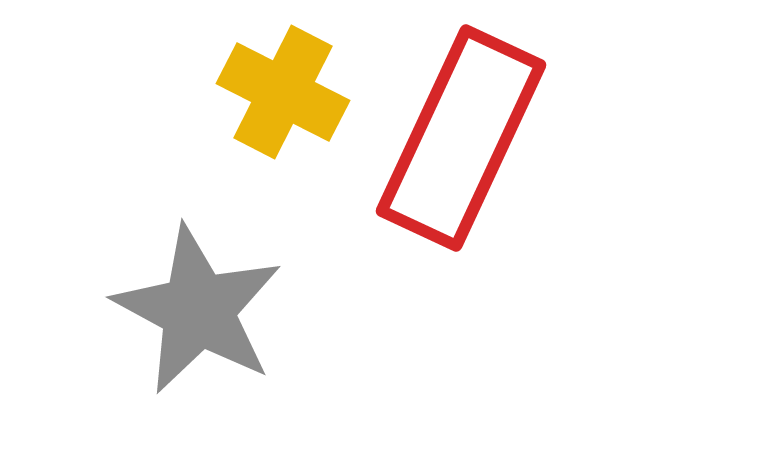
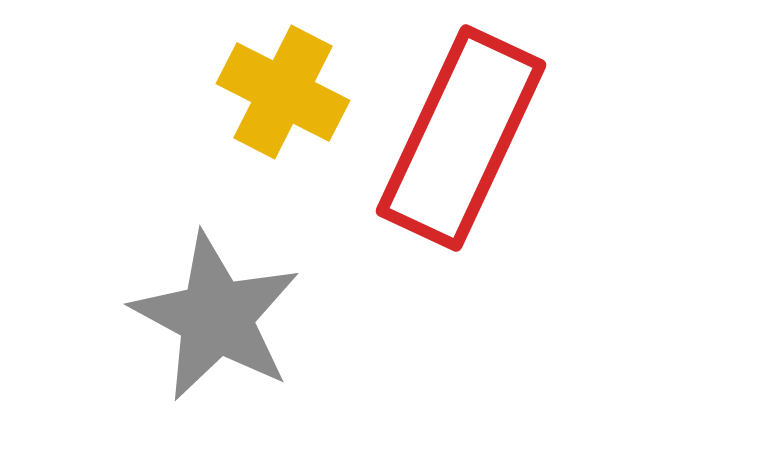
gray star: moved 18 px right, 7 px down
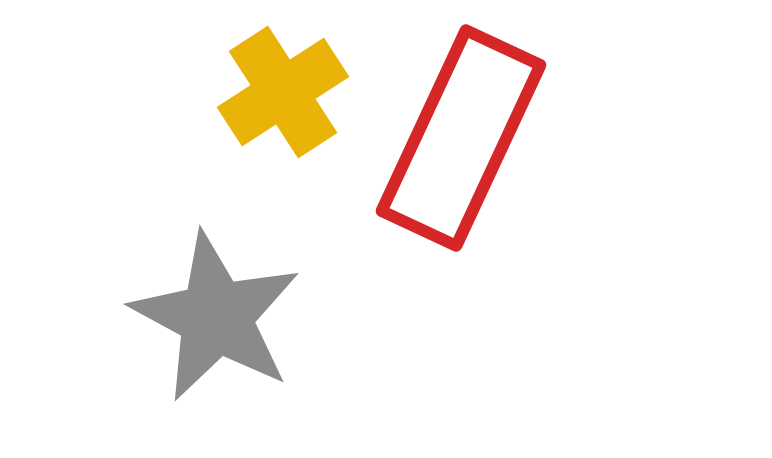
yellow cross: rotated 30 degrees clockwise
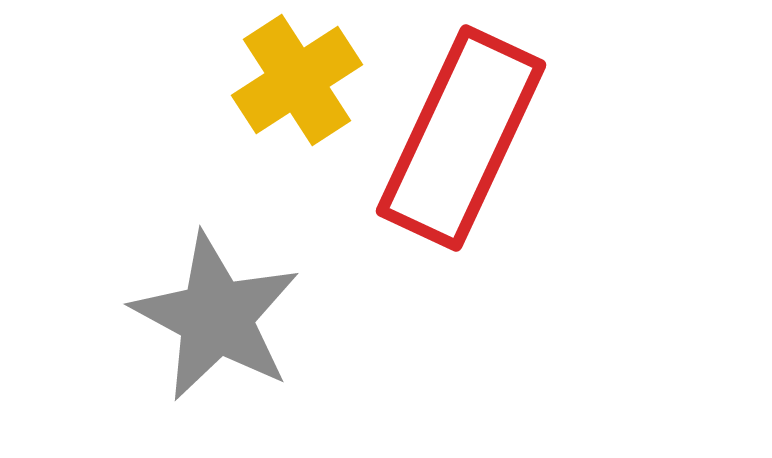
yellow cross: moved 14 px right, 12 px up
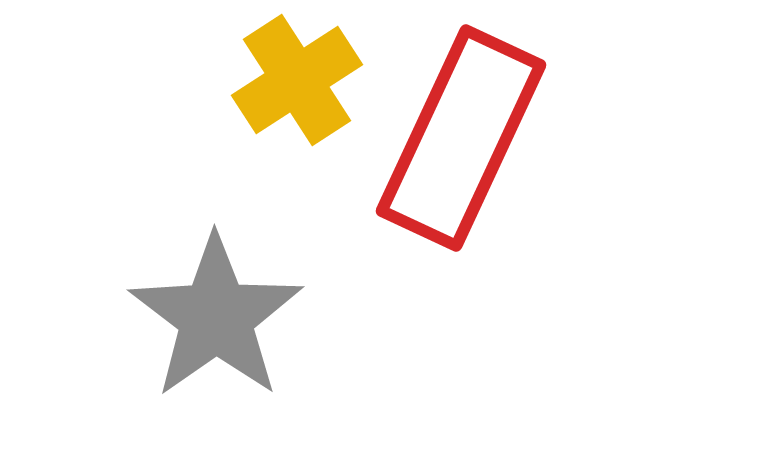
gray star: rotated 9 degrees clockwise
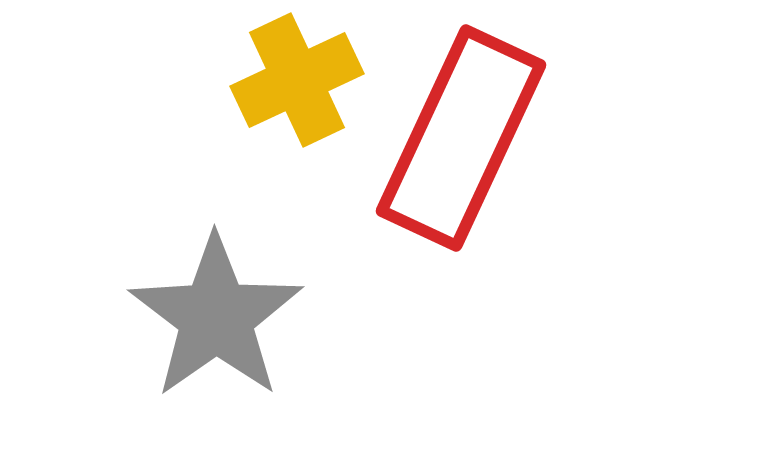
yellow cross: rotated 8 degrees clockwise
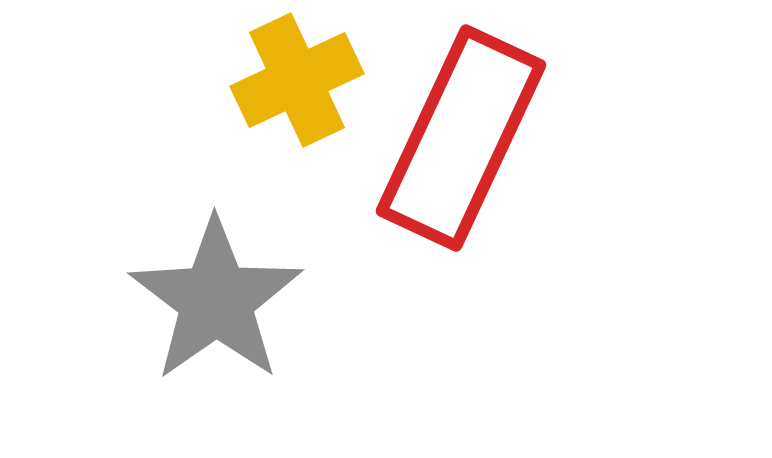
gray star: moved 17 px up
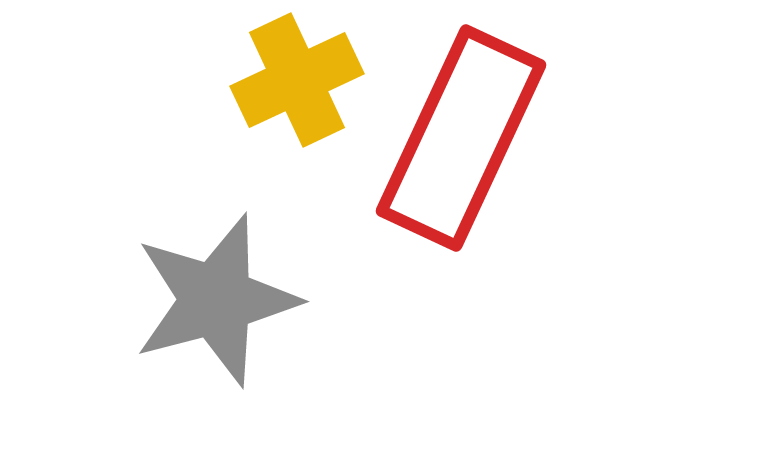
gray star: rotated 20 degrees clockwise
